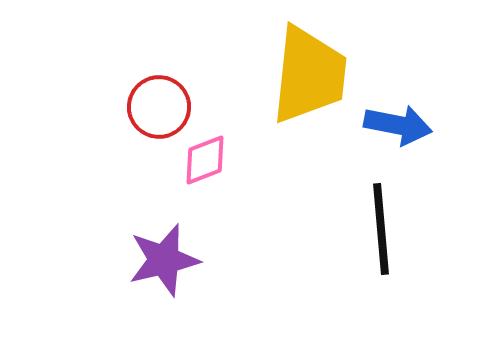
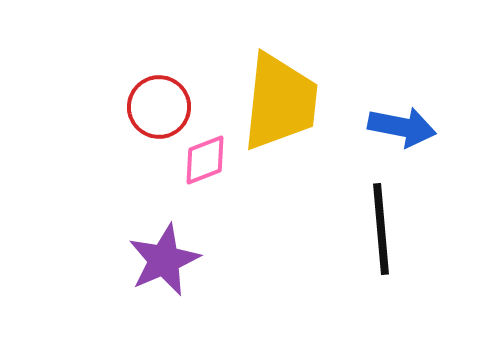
yellow trapezoid: moved 29 px left, 27 px down
blue arrow: moved 4 px right, 2 px down
purple star: rotated 10 degrees counterclockwise
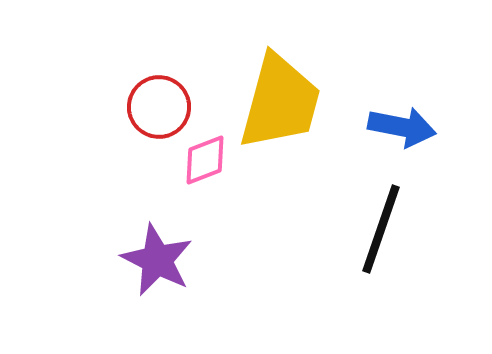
yellow trapezoid: rotated 9 degrees clockwise
black line: rotated 24 degrees clockwise
purple star: moved 7 px left; rotated 22 degrees counterclockwise
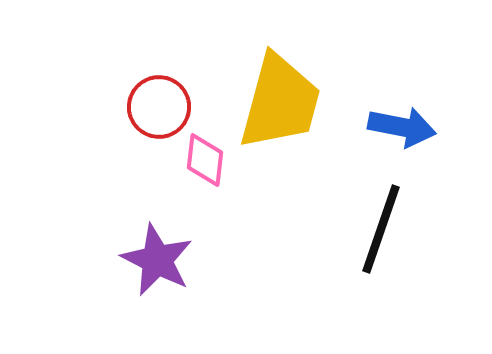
pink diamond: rotated 62 degrees counterclockwise
